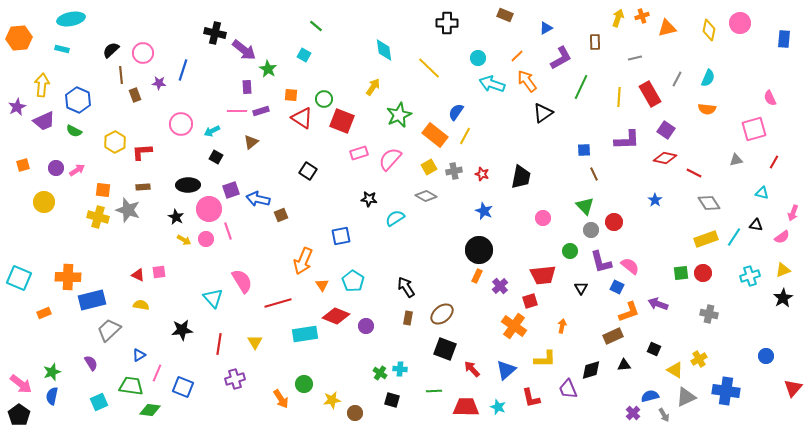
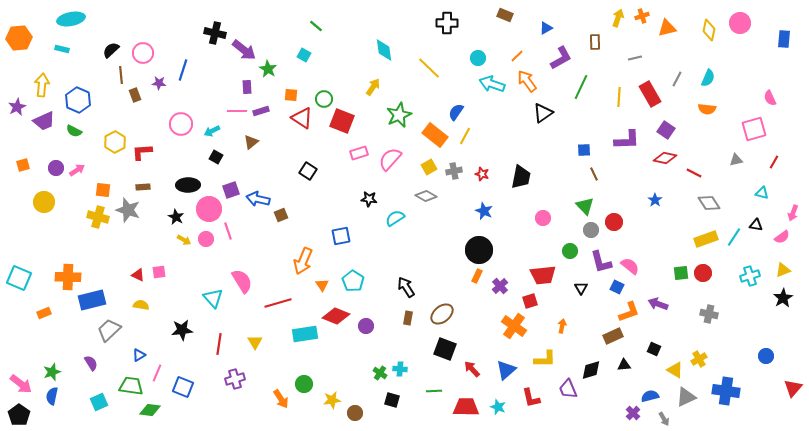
gray arrow at (664, 415): moved 4 px down
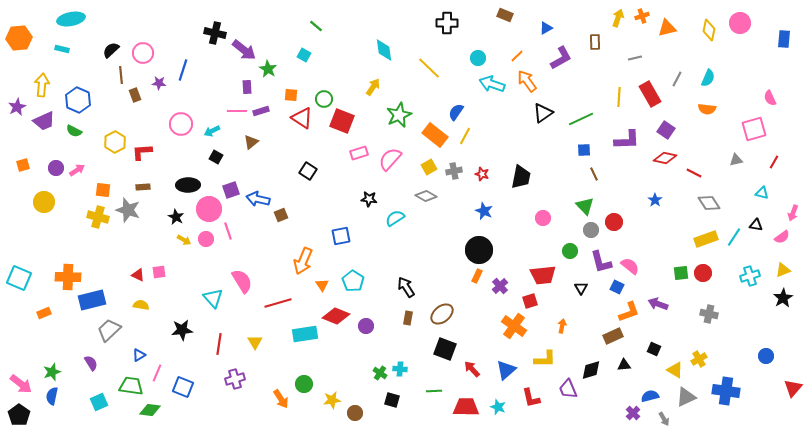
green line at (581, 87): moved 32 px down; rotated 40 degrees clockwise
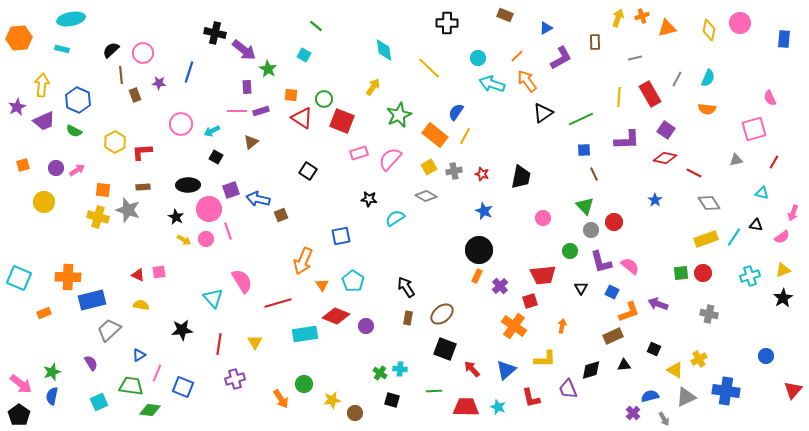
blue line at (183, 70): moved 6 px right, 2 px down
blue square at (617, 287): moved 5 px left, 5 px down
red triangle at (793, 388): moved 2 px down
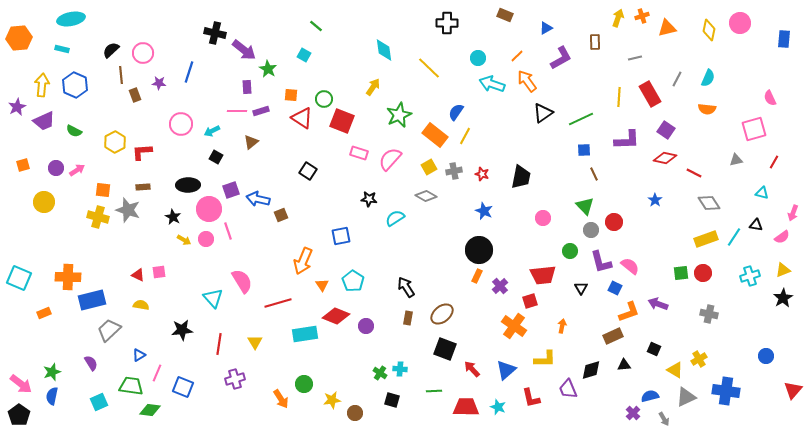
blue hexagon at (78, 100): moved 3 px left, 15 px up
pink rectangle at (359, 153): rotated 36 degrees clockwise
black star at (176, 217): moved 3 px left
blue square at (612, 292): moved 3 px right, 4 px up
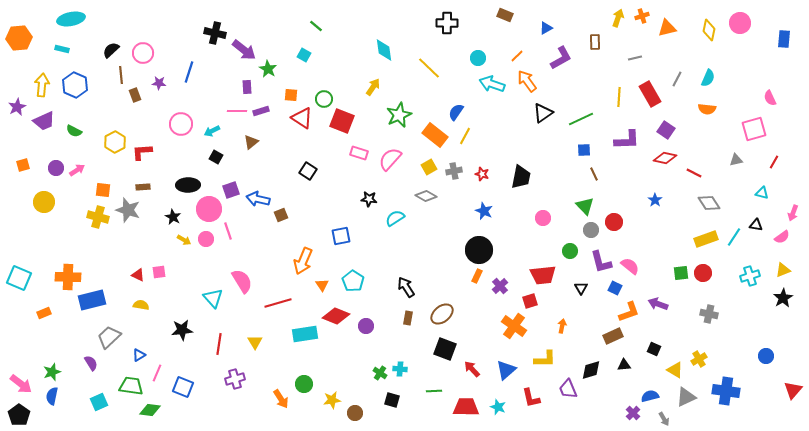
gray trapezoid at (109, 330): moved 7 px down
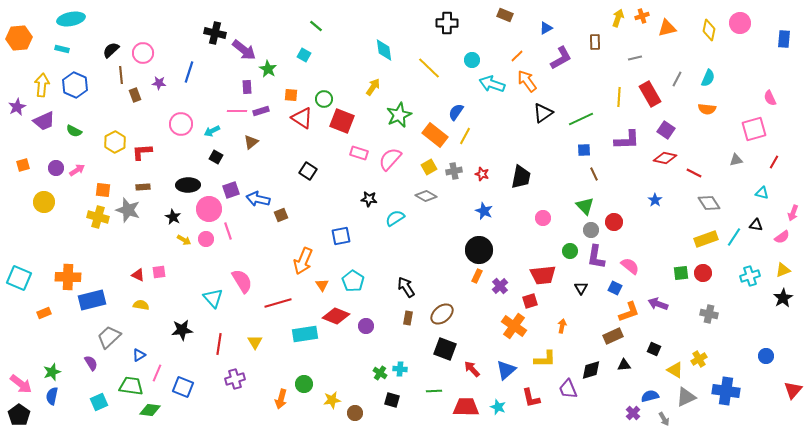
cyan circle at (478, 58): moved 6 px left, 2 px down
purple L-shape at (601, 262): moved 5 px left, 5 px up; rotated 25 degrees clockwise
orange arrow at (281, 399): rotated 48 degrees clockwise
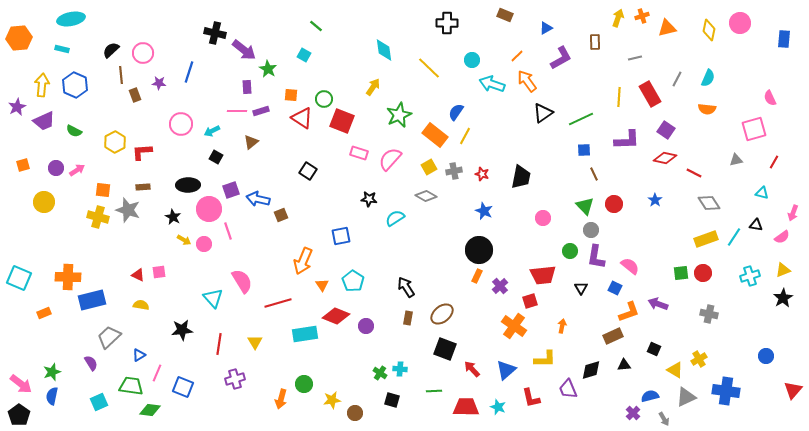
red circle at (614, 222): moved 18 px up
pink circle at (206, 239): moved 2 px left, 5 px down
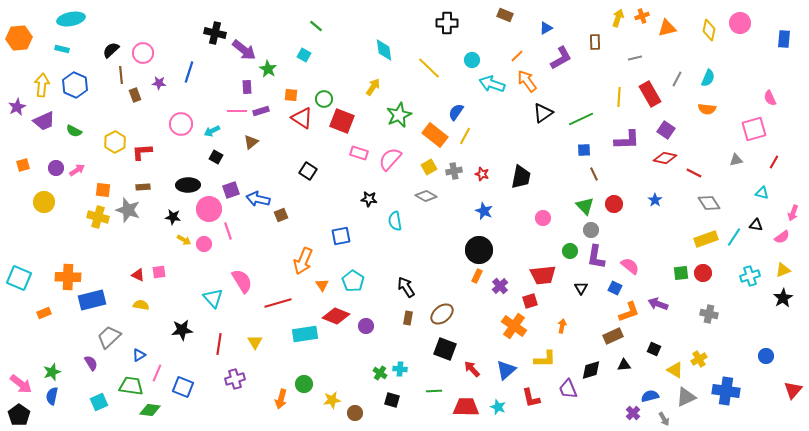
black star at (173, 217): rotated 21 degrees counterclockwise
cyan semicircle at (395, 218): moved 3 px down; rotated 66 degrees counterclockwise
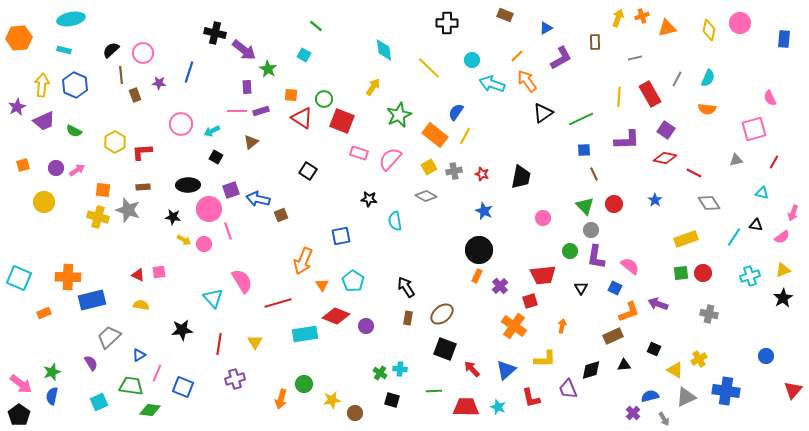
cyan rectangle at (62, 49): moved 2 px right, 1 px down
yellow rectangle at (706, 239): moved 20 px left
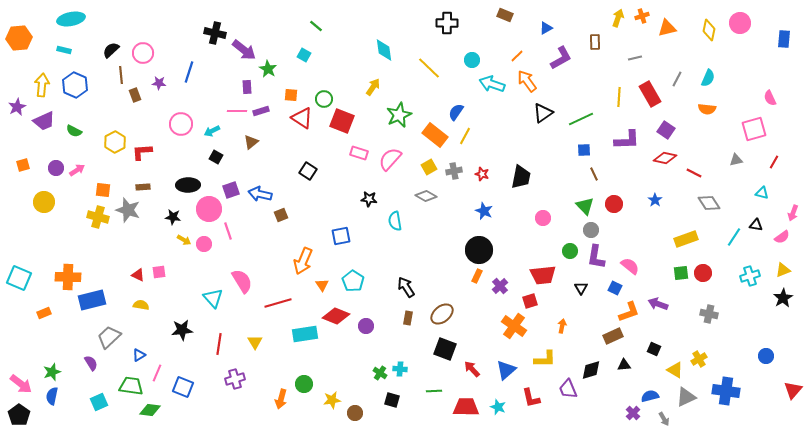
blue arrow at (258, 199): moved 2 px right, 5 px up
